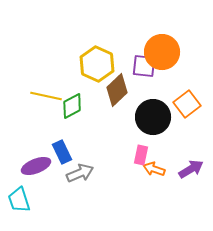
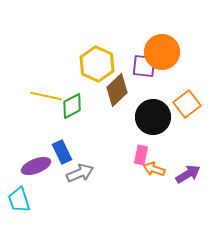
purple arrow: moved 3 px left, 5 px down
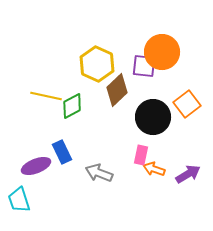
gray arrow: moved 19 px right; rotated 136 degrees counterclockwise
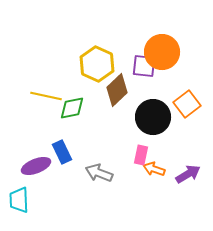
green diamond: moved 2 px down; rotated 16 degrees clockwise
cyan trapezoid: rotated 16 degrees clockwise
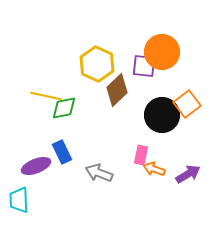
green diamond: moved 8 px left
black circle: moved 9 px right, 2 px up
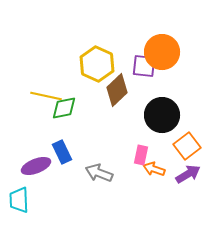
orange square: moved 42 px down
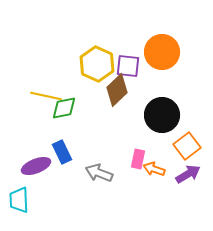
purple square: moved 16 px left
pink rectangle: moved 3 px left, 4 px down
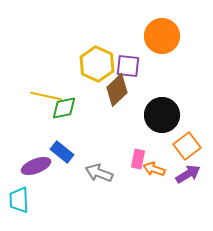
orange circle: moved 16 px up
blue rectangle: rotated 25 degrees counterclockwise
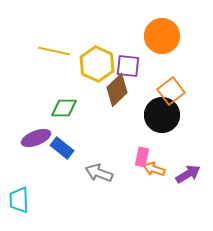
yellow line: moved 8 px right, 45 px up
green diamond: rotated 12 degrees clockwise
orange square: moved 16 px left, 55 px up
blue rectangle: moved 4 px up
pink rectangle: moved 4 px right, 2 px up
purple ellipse: moved 28 px up
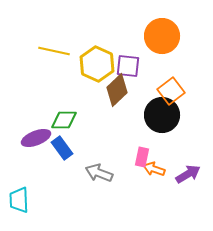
green diamond: moved 12 px down
blue rectangle: rotated 15 degrees clockwise
